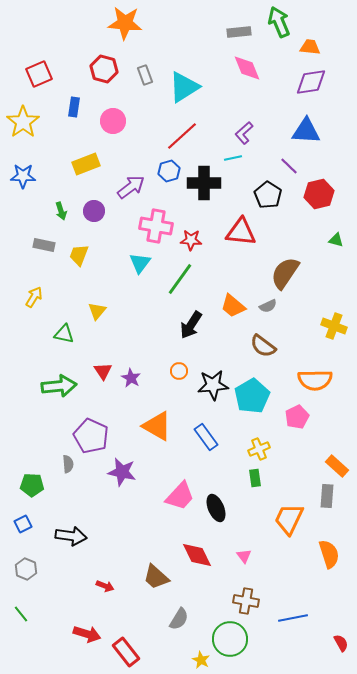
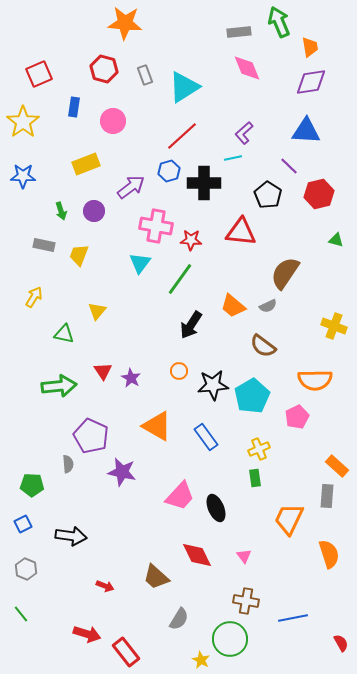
orange trapezoid at (310, 47): rotated 75 degrees clockwise
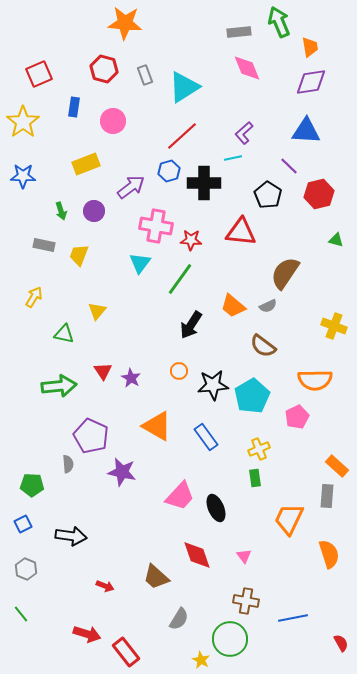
red diamond at (197, 555): rotated 8 degrees clockwise
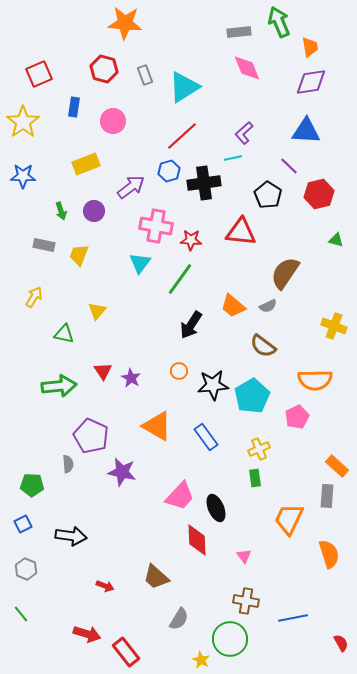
black cross at (204, 183): rotated 8 degrees counterclockwise
red diamond at (197, 555): moved 15 px up; rotated 16 degrees clockwise
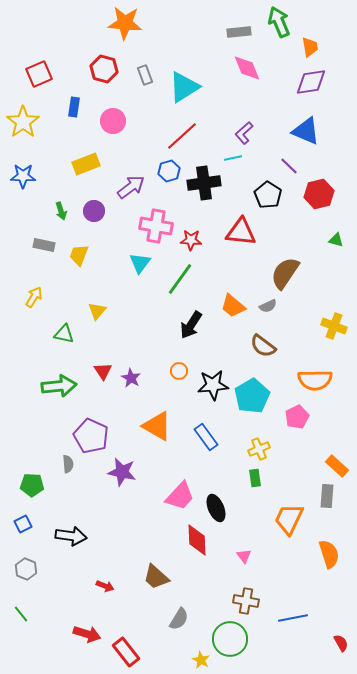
blue triangle at (306, 131): rotated 20 degrees clockwise
